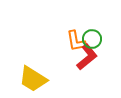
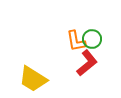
red L-shape: moved 6 px down
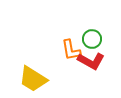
orange L-shape: moved 5 px left, 9 px down
red L-shape: moved 4 px right, 2 px up; rotated 68 degrees clockwise
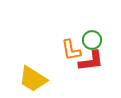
green circle: moved 1 px down
red L-shape: rotated 36 degrees counterclockwise
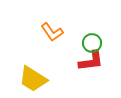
green circle: moved 3 px down
orange L-shape: moved 19 px left, 18 px up; rotated 25 degrees counterclockwise
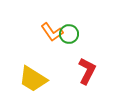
green circle: moved 23 px left, 9 px up
red L-shape: moved 4 px left, 10 px down; rotated 56 degrees counterclockwise
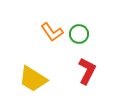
green circle: moved 10 px right
